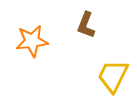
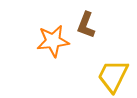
orange star: moved 21 px right
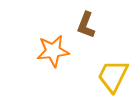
orange star: moved 10 px down
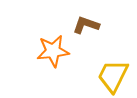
brown L-shape: rotated 88 degrees clockwise
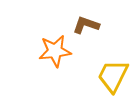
orange star: moved 2 px right
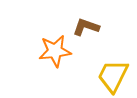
brown L-shape: moved 2 px down
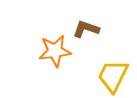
brown L-shape: moved 2 px down
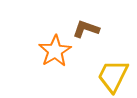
orange star: rotated 24 degrees counterclockwise
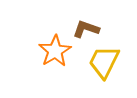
yellow trapezoid: moved 9 px left, 14 px up
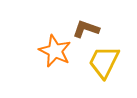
orange star: rotated 16 degrees counterclockwise
